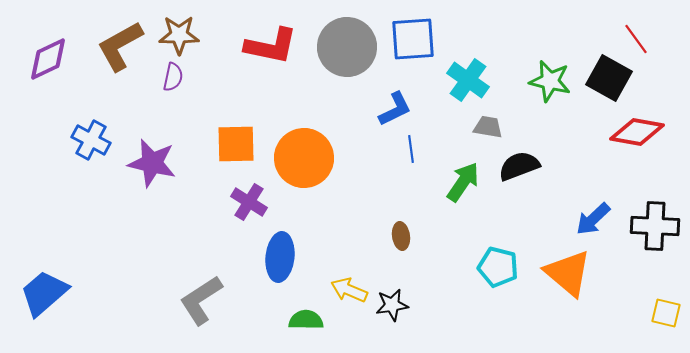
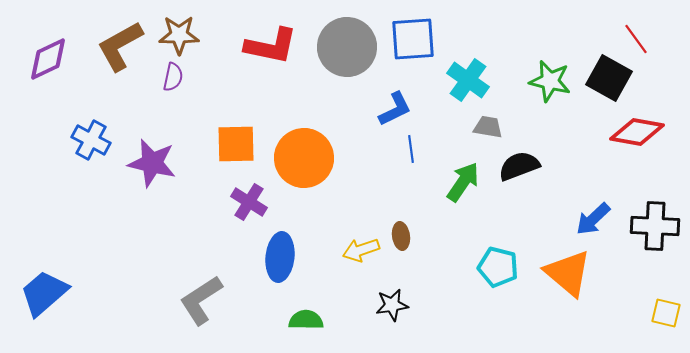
yellow arrow: moved 12 px right, 40 px up; rotated 42 degrees counterclockwise
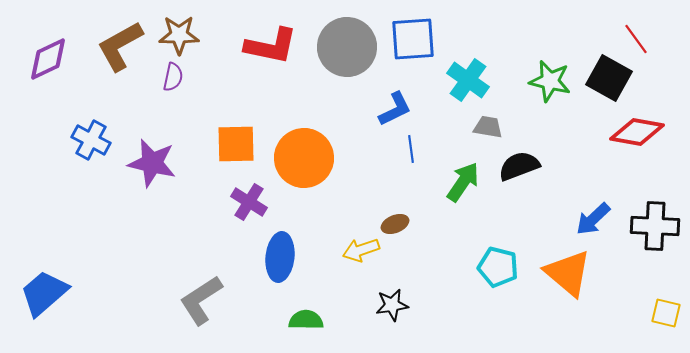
brown ellipse: moved 6 px left, 12 px up; rotated 76 degrees clockwise
